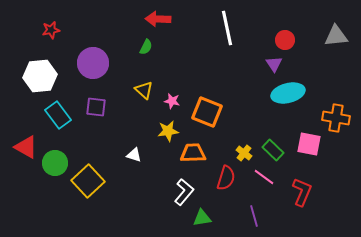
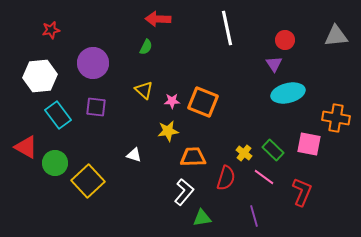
pink star: rotated 14 degrees counterclockwise
orange square: moved 4 px left, 10 px up
orange trapezoid: moved 4 px down
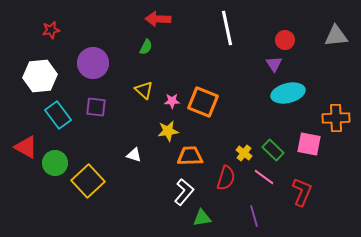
orange cross: rotated 12 degrees counterclockwise
orange trapezoid: moved 3 px left, 1 px up
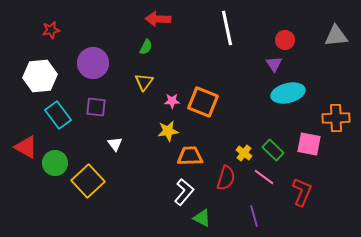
yellow triangle: moved 8 px up; rotated 24 degrees clockwise
white triangle: moved 19 px left, 11 px up; rotated 35 degrees clockwise
green triangle: rotated 36 degrees clockwise
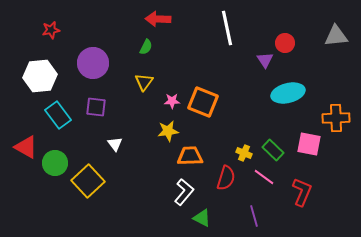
red circle: moved 3 px down
purple triangle: moved 9 px left, 4 px up
yellow cross: rotated 14 degrees counterclockwise
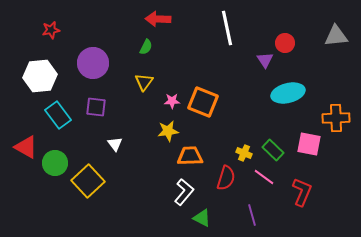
purple line: moved 2 px left, 1 px up
